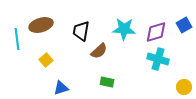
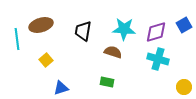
black trapezoid: moved 2 px right
brown semicircle: moved 14 px right, 1 px down; rotated 120 degrees counterclockwise
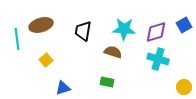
blue triangle: moved 2 px right
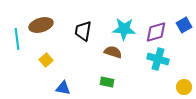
blue triangle: rotated 28 degrees clockwise
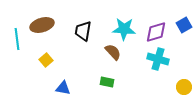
brown ellipse: moved 1 px right
brown semicircle: rotated 30 degrees clockwise
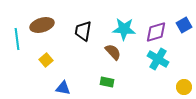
cyan cross: rotated 15 degrees clockwise
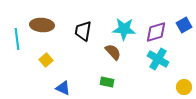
brown ellipse: rotated 20 degrees clockwise
blue triangle: rotated 14 degrees clockwise
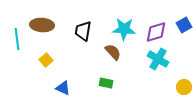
green rectangle: moved 1 px left, 1 px down
